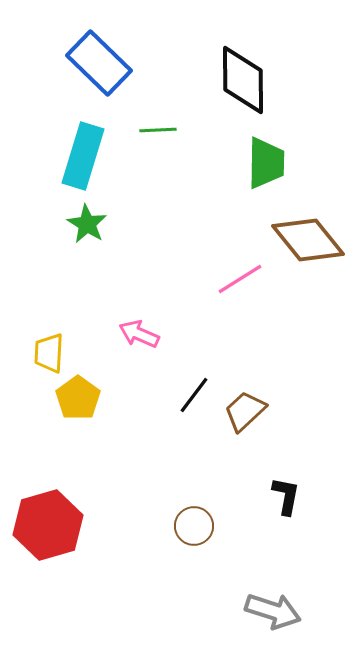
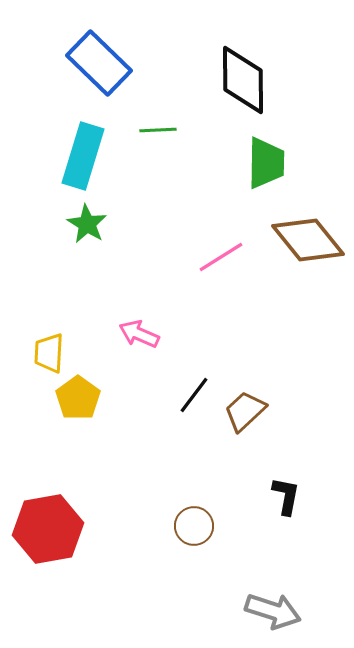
pink line: moved 19 px left, 22 px up
red hexagon: moved 4 px down; rotated 6 degrees clockwise
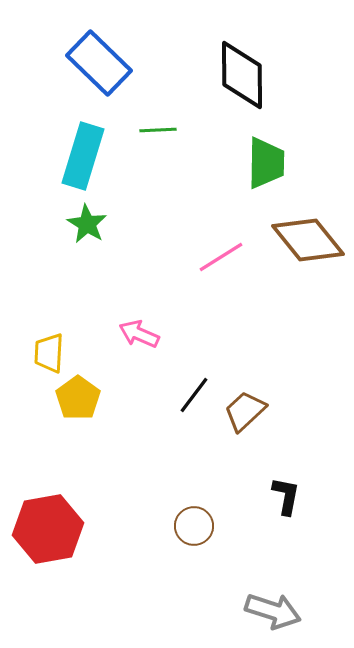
black diamond: moved 1 px left, 5 px up
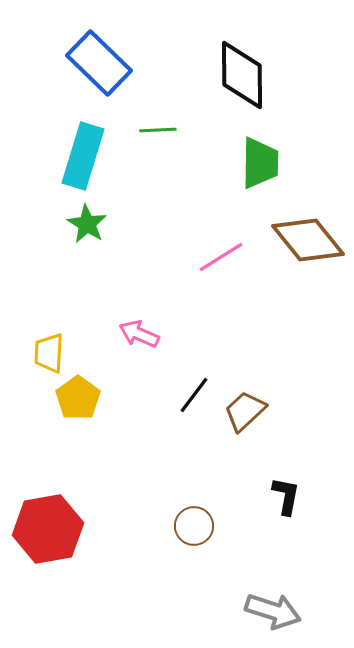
green trapezoid: moved 6 px left
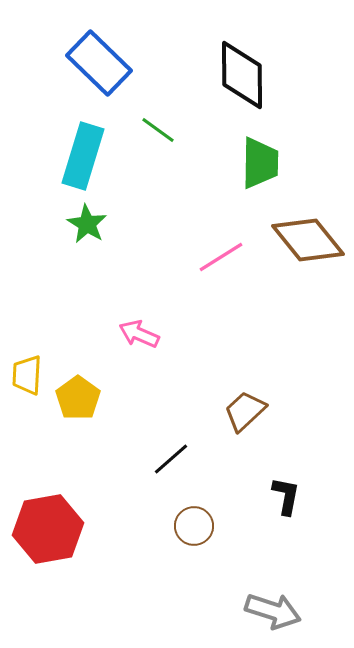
green line: rotated 39 degrees clockwise
yellow trapezoid: moved 22 px left, 22 px down
black line: moved 23 px left, 64 px down; rotated 12 degrees clockwise
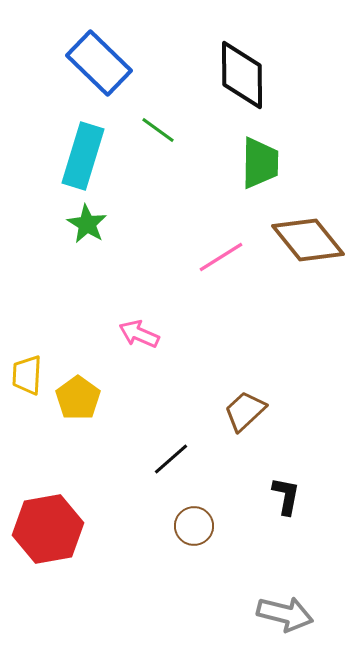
gray arrow: moved 12 px right, 3 px down; rotated 4 degrees counterclockwise
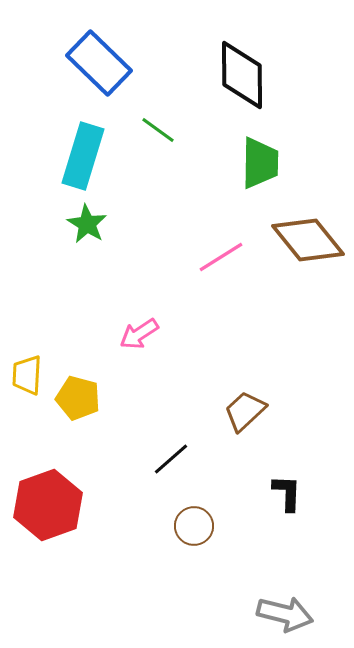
pink arrow: rotated 57 degrees counterclockwise
yellow pentagon: rotated 21 degrees counterclockwise
black L-shape: moved 1 px right, 3 px up; rotated 9 degrees counterclockwise
red hexagon: moved 24 px up; rotated 10 degrees counterclockwise
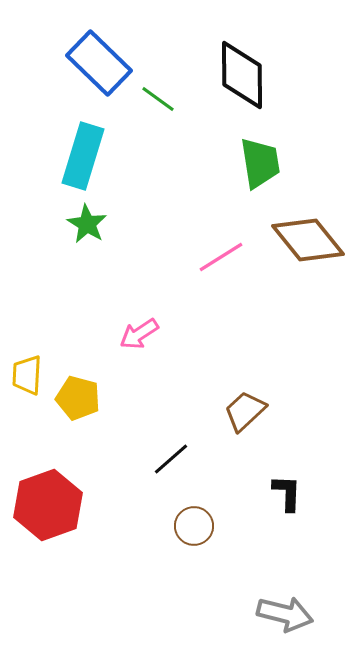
green line: moved 31 px up
green trapezoid: rotated 10 degrees counterclockwise
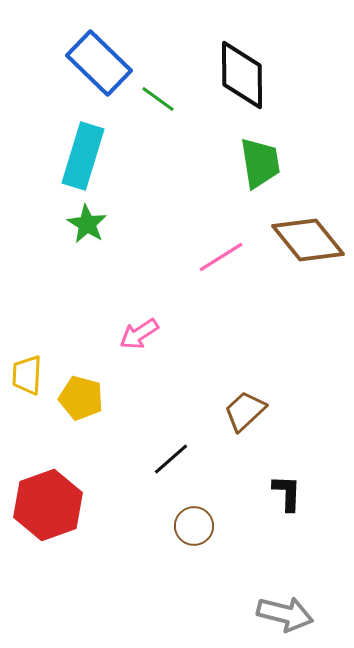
yellow pentagon: moved 3 px right
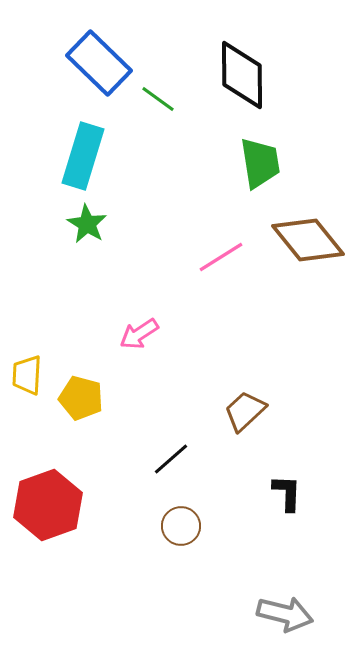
brown circle: moved 13 px left
